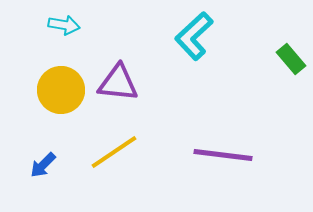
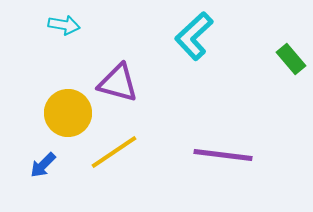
purple triangle: rotated 9 degrees clockwise
yellow circle: moved 7 px right, 23 px down
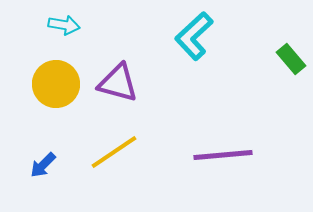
yellow circle: moved 12 px left, 29 px up
purple line: rotated 12 degrees counterclockwise
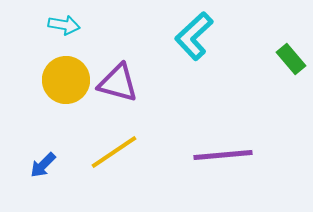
yellow circle: moved 10 px right, 4 px up
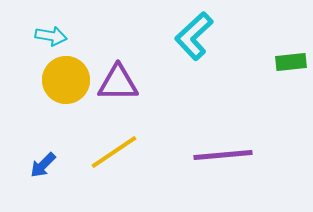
cyan arrow: moved 13 px left, 11 px down
green rectangle: moved 3 px down; rotated 56 degrees counterclockwise
purple triangle: rotated 15 degrees counterclockwise
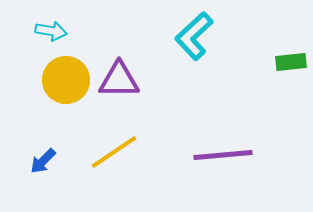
cyan arrow: moved 5 px up
purple triangle: moved 1 px right, 3 px up
blue arrow: moved 4 px up
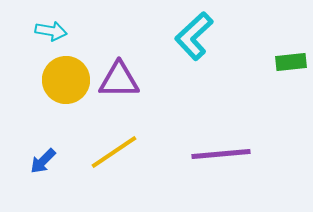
purple line: moved 2 px left, 1 px up
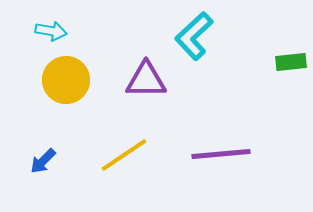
purple triangle: moved 27 px right
yellow line: moved 10 px right, 3 px down
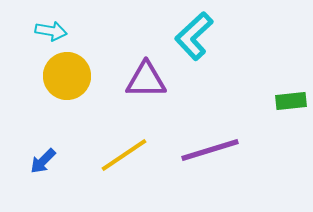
green rectangle: moved 39 px down
yellow circle: moved 1 px right, 4 px up
purple line: moved 11 px left, 4 px up; rotated 12 degrees counterclockwise
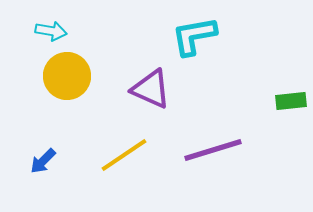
cyan L-shape: rotated 33 degrees clockwise
purple triangle: moved 5 px right, 9 px down; rotated 24 degrees clockwise
purple line: moved 3 px right
